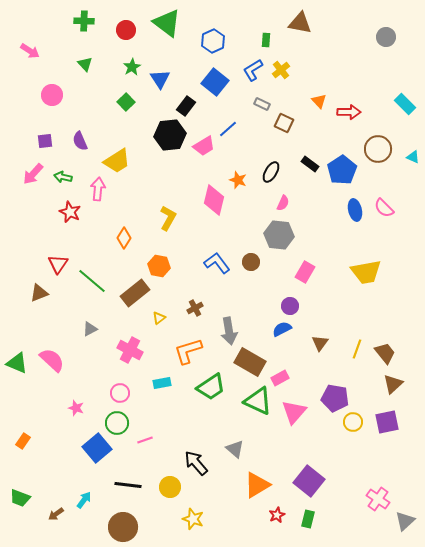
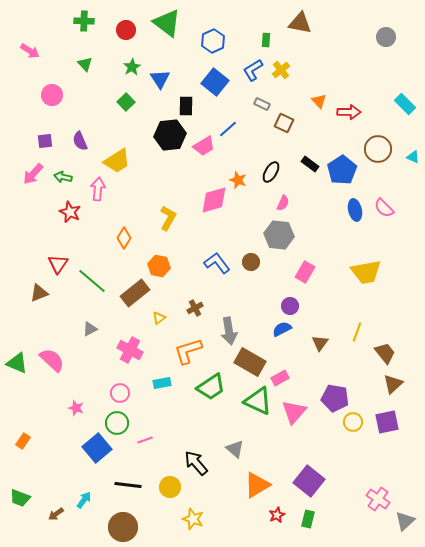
black rectangle at (186, 106): rotated 36 degrees counterclockwise
pink diamond at (214, 200): rotated 60 degrees clockwise
yellow line at (357, 349): moved 17 px up
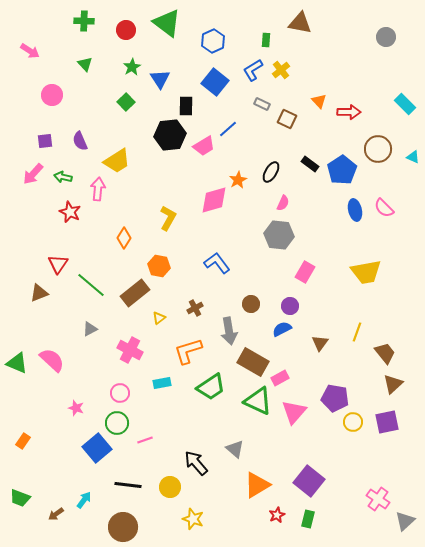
brown square at (284, 123): moved 3 px right, 4 px up
orange star at (238, 180): rotated 24 degrees clockwise
brown circle at (251, 262): moved 42 px down
green line at (92, 281): moved 1 px left, 4 px down
brown rectangle at (250, 362): moved 3 px right
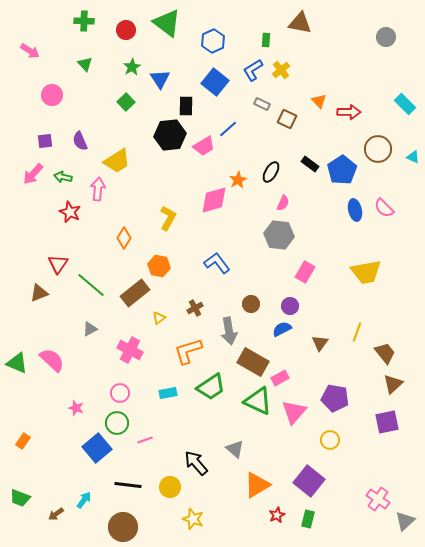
cyan rectangle at (162, 383): moved 6 px right, 10 px down
yellow circle at (353, 422): moved 23 px left, 18 px down
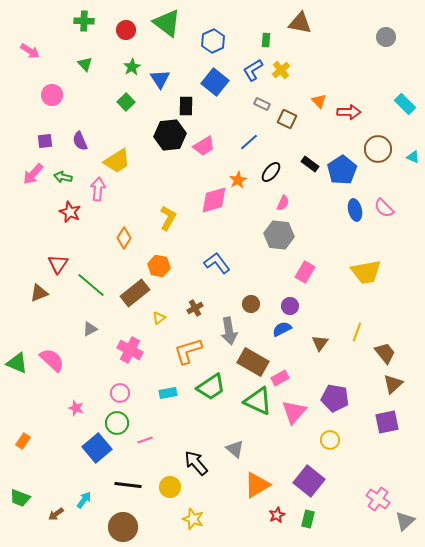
blue line at (228, 129): moved 21 px right, 13 px down
black ellipse at (271, 172): rotated 10 degrees clockwise
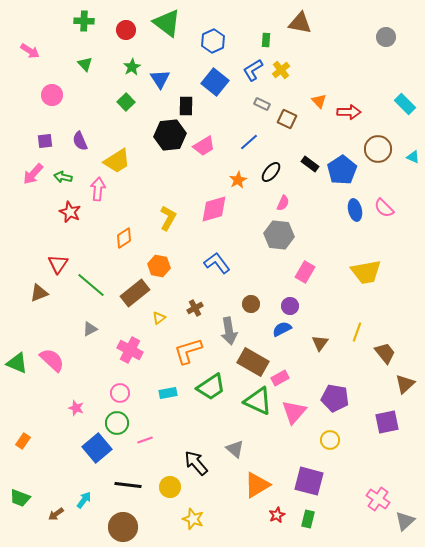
pink diamond at (214, 200): moved 9 px down
orange diamond at (124, 238): rotated 25 degrees clockwise
brown triangle at (393, 384): moved 12 px right
purple square at (309, 481): rotated 24 degrees counterclockwise
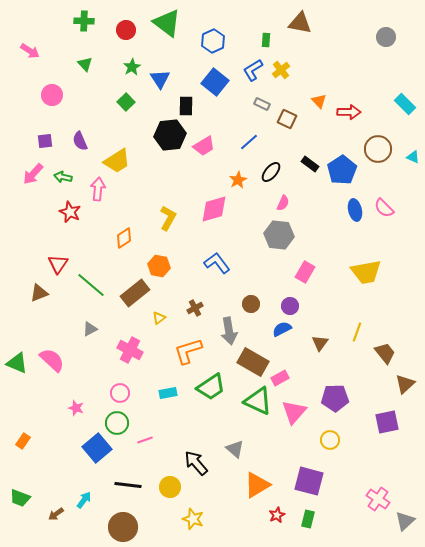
purple pentagon at (335, 398): rotated 12 degrees counterclockwise
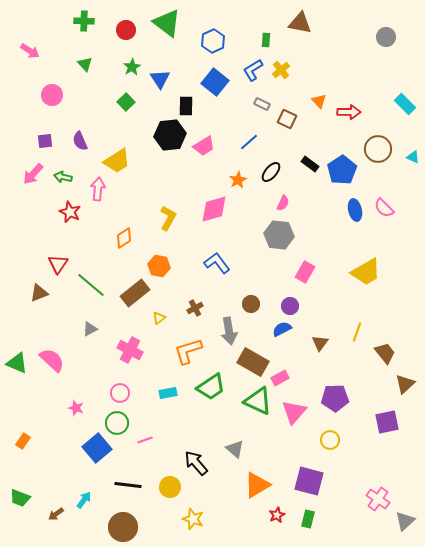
yellow trapezoid at (366, 272): rotated 20 degrees counterclockwise
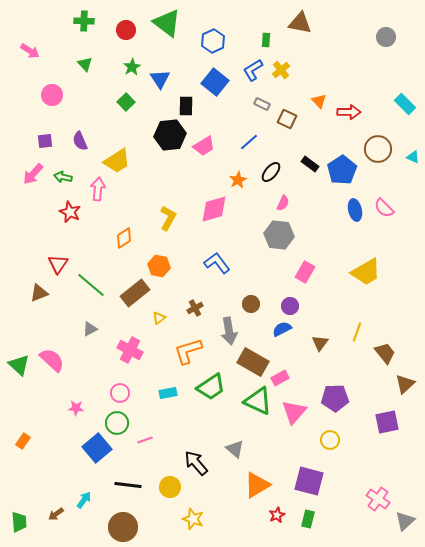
green triangle at (17, 363): moved 2 px right, 2 px down; rotated 20 degrees clockwise
pink star at (76, 408): rotated 14 degrees counterclockwise
green trapezoid at (20, 498): moved 1 px left, 24 px down; rotated 115 degrees counterclockwise
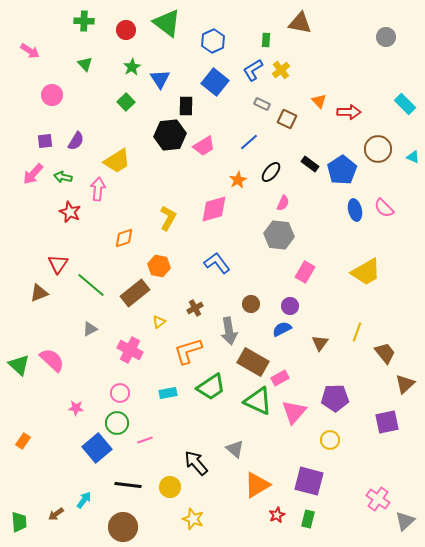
purple semicircle at (80, 141): moved 4 px left; rotated 126 degrees counterclockwise
orange diamond at (124, 238): rotated 15 degrees clockwise
yellow triangle at (159, 318): moved 4 px down
